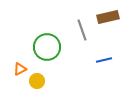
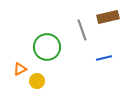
blue line: moved 2 px up
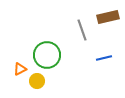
green circle: moved 8 px down
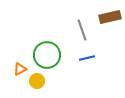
brown rectangle: moved 2 px right
blue line: moved 17 px left
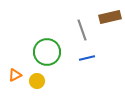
green circle: moved 3 px up
orange triangle: moved 5 px left, 6 px down
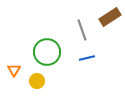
brown rectangle: rotated 20 degrees counterclockwise
orange triangle: moved 1 px left, 5 px up; rotated 32 degrees counterclockwise
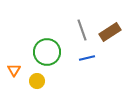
brown rectangle: moved 15 px down
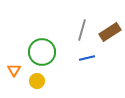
gray line: rotated 35 degrees clockwise
green circle: moved 5 px left
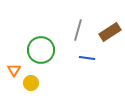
gray line: moved 4 px left
green circle: moved 1 px left, 2 px up
blue line: rotated 21 degrees clockwise
yellow circle: moved 6 px left, 2 px down
